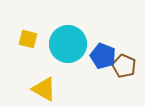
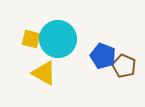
yellow square: moved 3 px right
cyan circle: moved 10 px left, 5 px up
yellow triangle: moved 16 px up
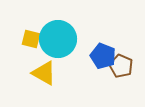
brown pentagon: moved 3 px left
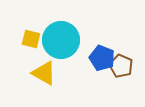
cyan circle: moved 3 px right, 1 px down
blue pentagon: moved 1 px left, 2 px down
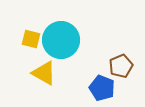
blue pentagon: moved 30 px down
brown pentagon: rotated 25 degrees clockwise
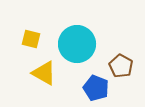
cyan circle: moved 16 px right, 4 px down
brown pentagon: rotated 20 degrees counterclockwise
blue pentagon: moved 6 px left
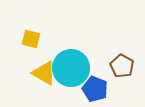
cyan circle: moved 6 px left, 24 px down
brown pentagon: moved 1 px right
blue pentagon: moved 1 px left, 1 px down
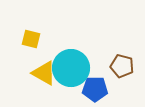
brown pentagon: rotated 15 degrees counterclockwise
blue pentagon: rotated 20 degrees counterclockwise
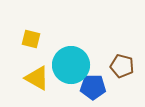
cyan circle: moved 3 px up
yellow triangle: moved 7 px left, 5 px down
blue pentagon: moved 2 px left, 2 px up
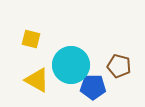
brown pentagon: moved 3 px left
yellow triangle: moved 2 px down
